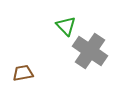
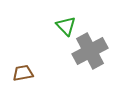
gray cross: rotated 28 degrees clockwise
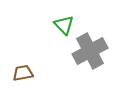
green triangle: moved 2 px left, 1 px up
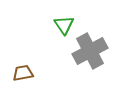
green triangle: rotated 10 degrees clockwise
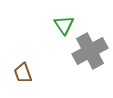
brown trapezoid: rotated 100 degrees counterclockwise
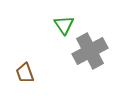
brown trapezoid: moved 2 px right
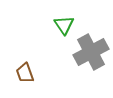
gray cross: moved 1 px right, 1 px down
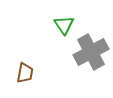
brown trapezoid: rotated 150 degrees counterclockwise
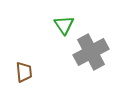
brown trapezoid: moved 1 px left, 1 px up; rotated 15 degrees counterclockwise
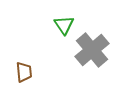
gray cross: moved 1 px right, 2 px up; rotated 12 degrees counterclockwise
